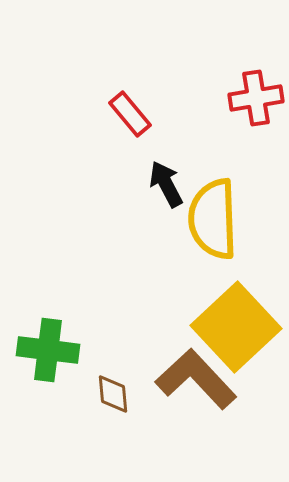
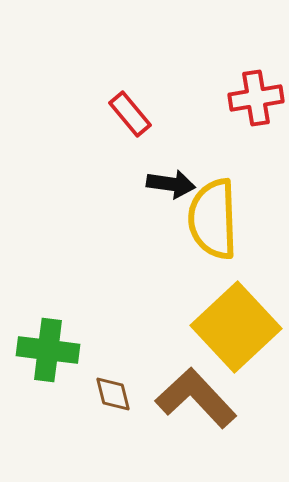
black arrow: moved 5 px right; rotated 126 degrees clockwise
brown L-shape: moved 19 px down
brown diamond: rotated 9 degrees counterclockwise
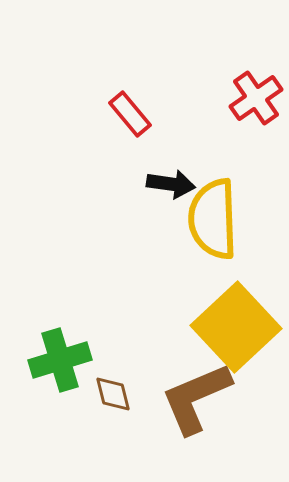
red cross: rotated 26 degrees counterclockwise
green cross: moved 12 px right, 10 px down; rotated 24 degrees counterclockwise
brown L-shape: rotated 70 degrees counterclockwise
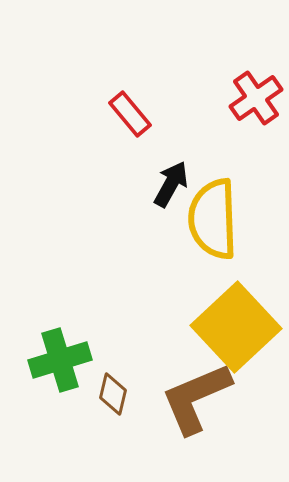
black arrow: rotated 69 degrees counterclockwise
brown diamond: rotated 27 degrees clockwise
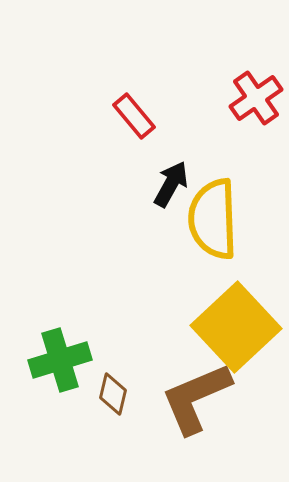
red rectangle: moved 4 px right, 2 px down
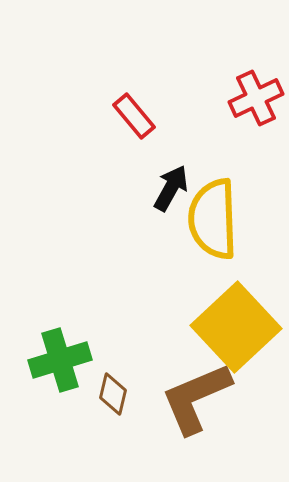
red cross: rotated 10 degrees clockwise
black arrow: moved 4 px down
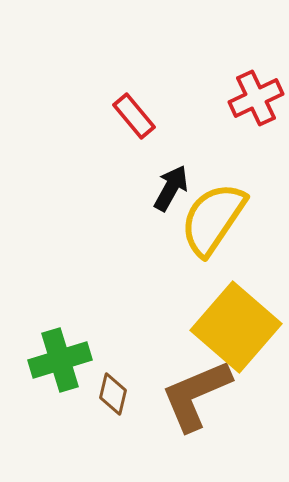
yellow semicircle: rotated 36 degrees clockwise
yellow square: rotated 6 degrees counterclockwise
brown L-shape: moved 3 px up
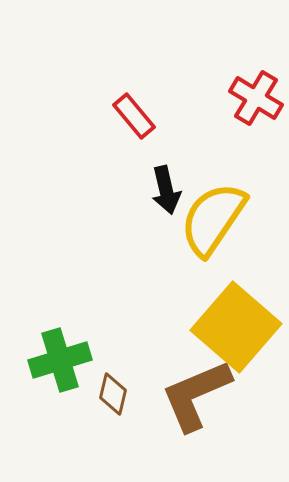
red cross: rotated 34 degrees counterclockwise
black arrow: moved 5 px left, 2 px down; rotated 138 degrees clockwise
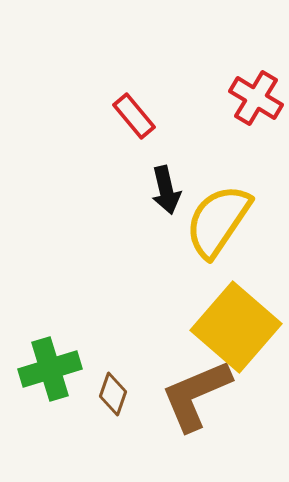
yellow semicircle: moved 5 px right, 2 px down
green cross: moved 10 px left, 9 px down
brown diamond: rotated 6 degrees clockwise
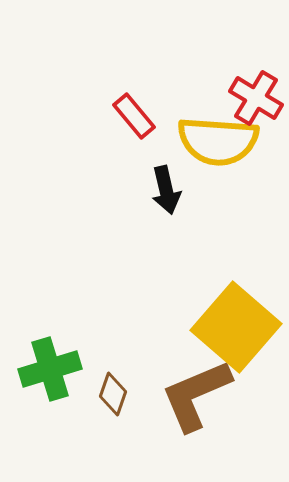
yellow semicircle: moved 80 px up; rotated 120 degrees counterclockwise
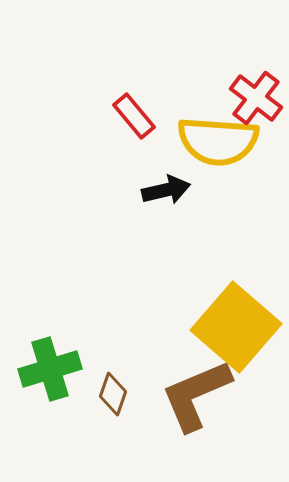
red cross: rotated 6 degrees clockwise
black arrow: rotated 90 degrees counterclockwise
